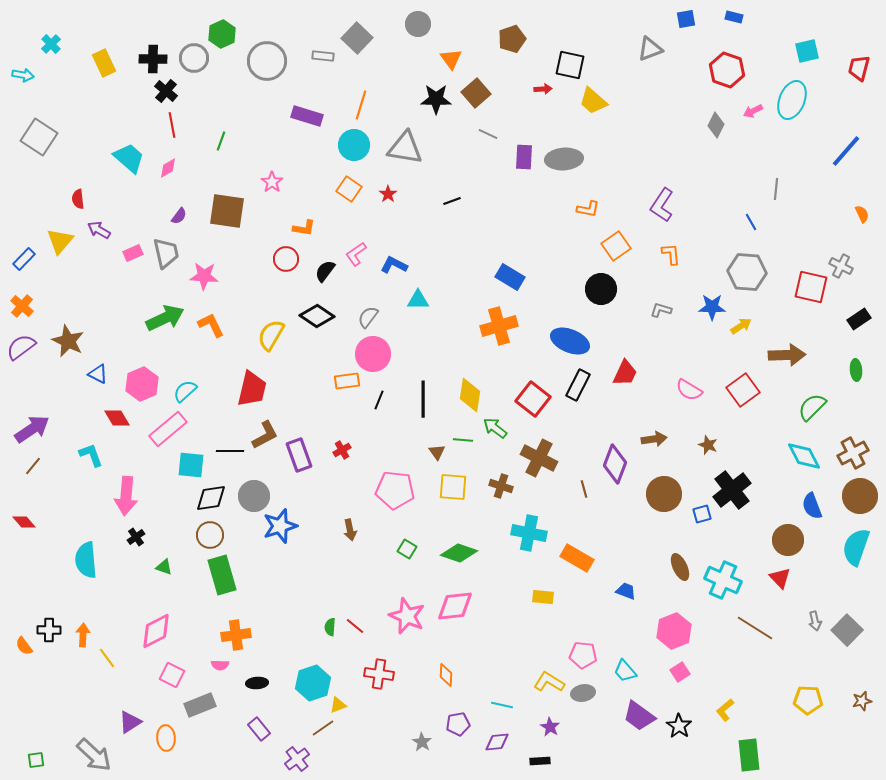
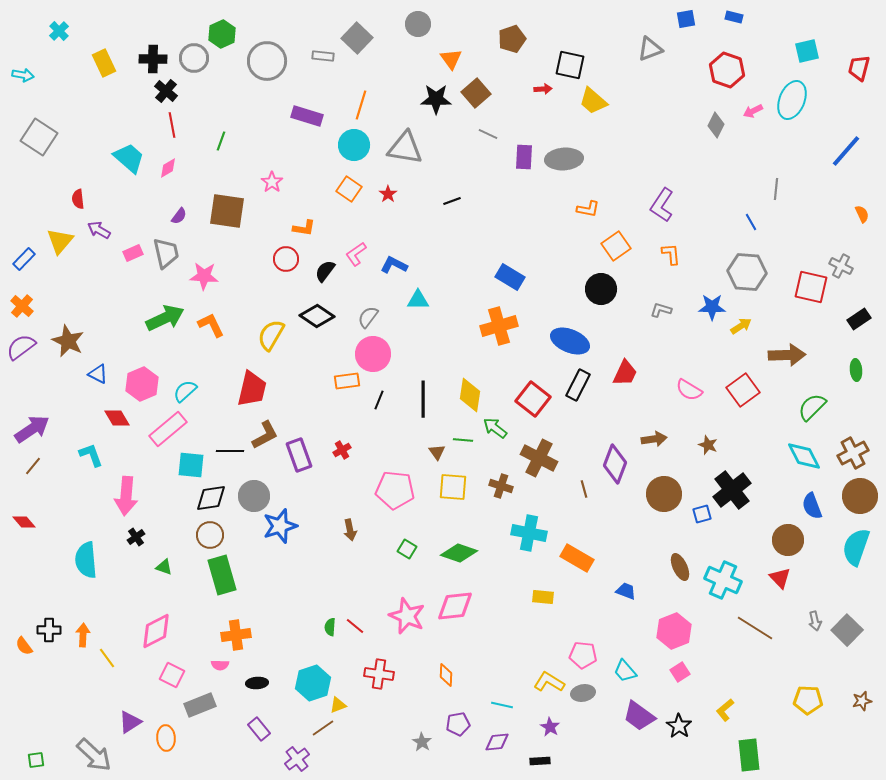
cyan cross at (51, 44): moved 8 px right, 13 px up
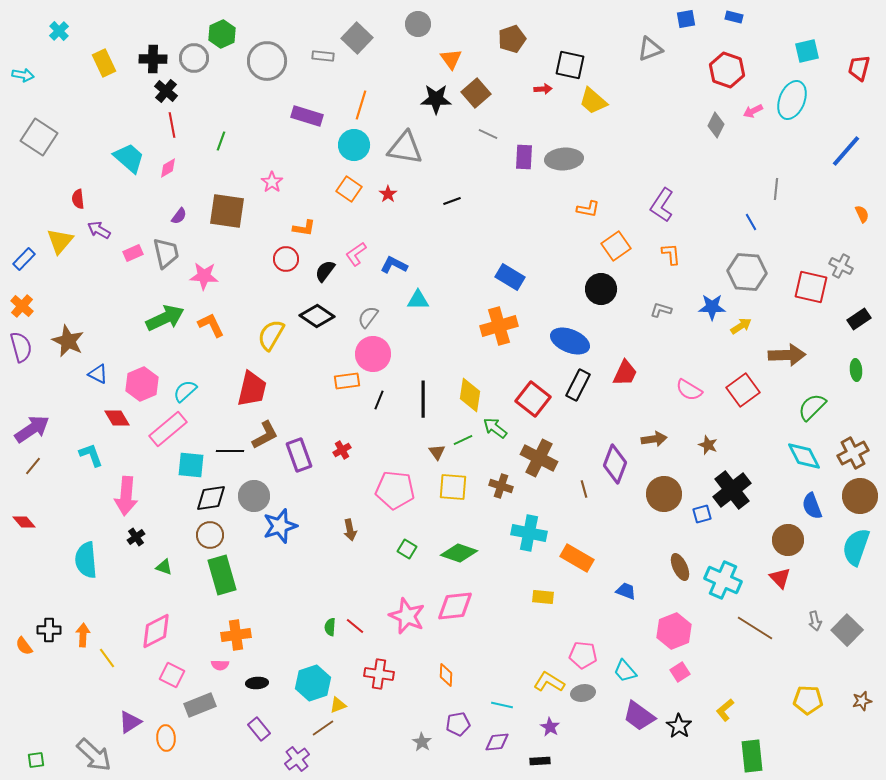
purple semicircle at (21, 347): rotated 112 degrees clockwise
green line at (463, 440): rotated 30 degrees counterclockwise
green rectangle at (749, 755): moved 3 px right, 1 px down
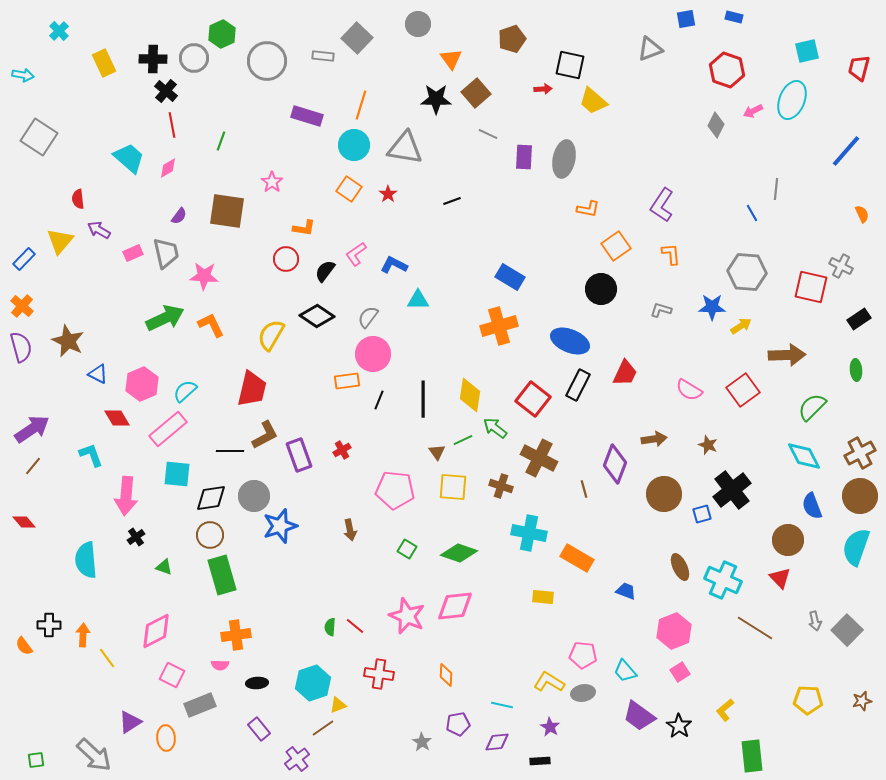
gray ellipse at (564, 159): rotated 75 degrees counterclockwise
blue line at (751, 222): moved 1 px right, 9 px up
brown cross at (853, 453): moved 7 px right
cyan square at (191, 465): moved 14 px left, 9 px down
black cross at (49, 630): moved 5 px up
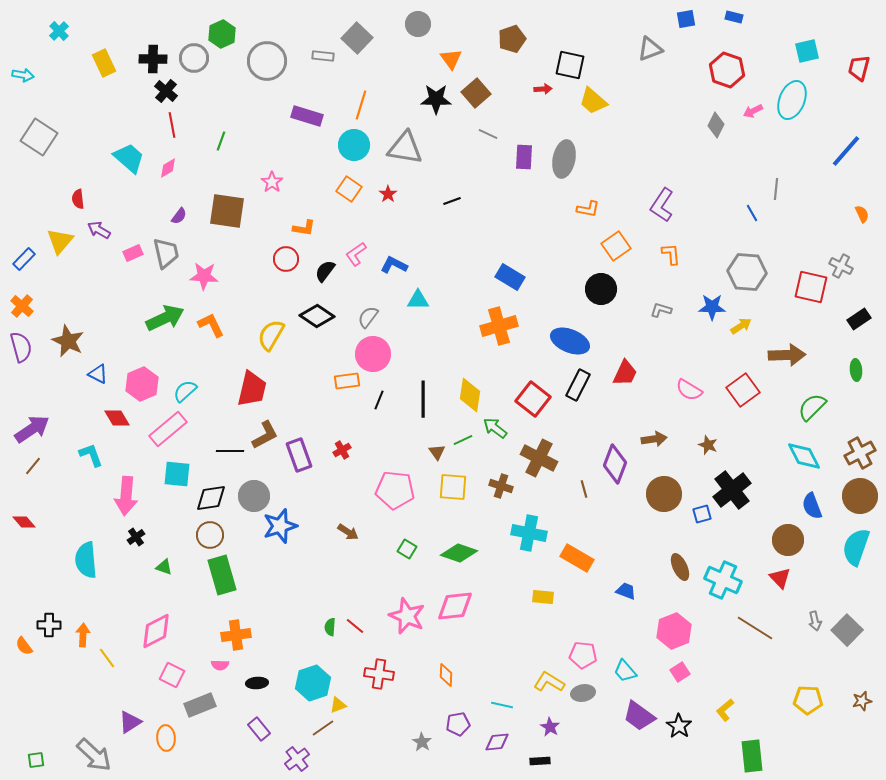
brown arrow at (350, 530): moved 2 px left, 2 px down; rotated 45 degrees counterclockwise
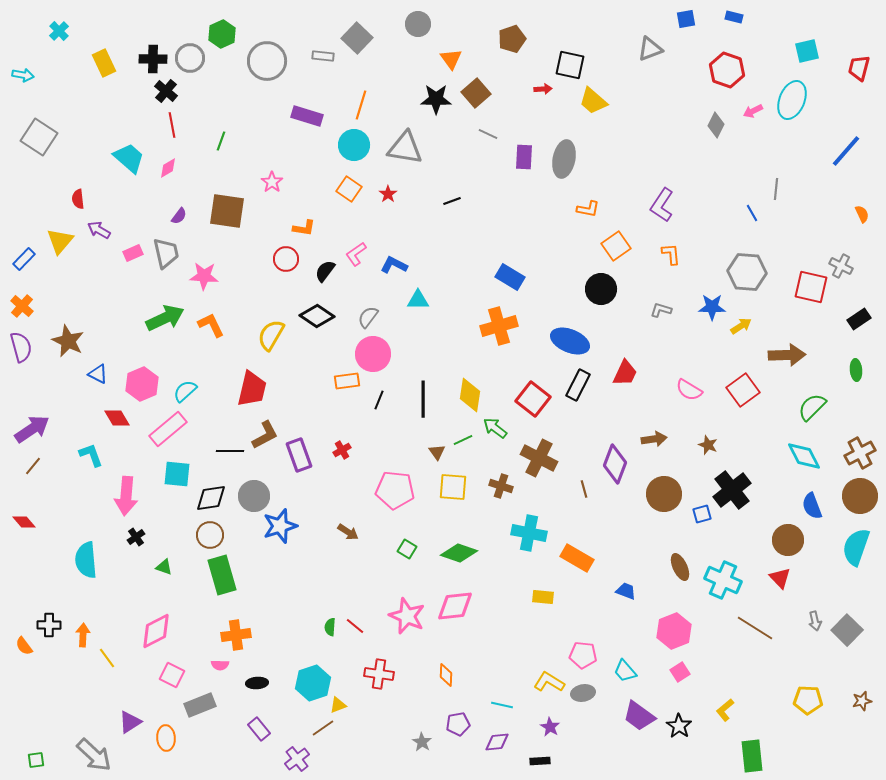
gray circle at (194, 58): moved 4 px left
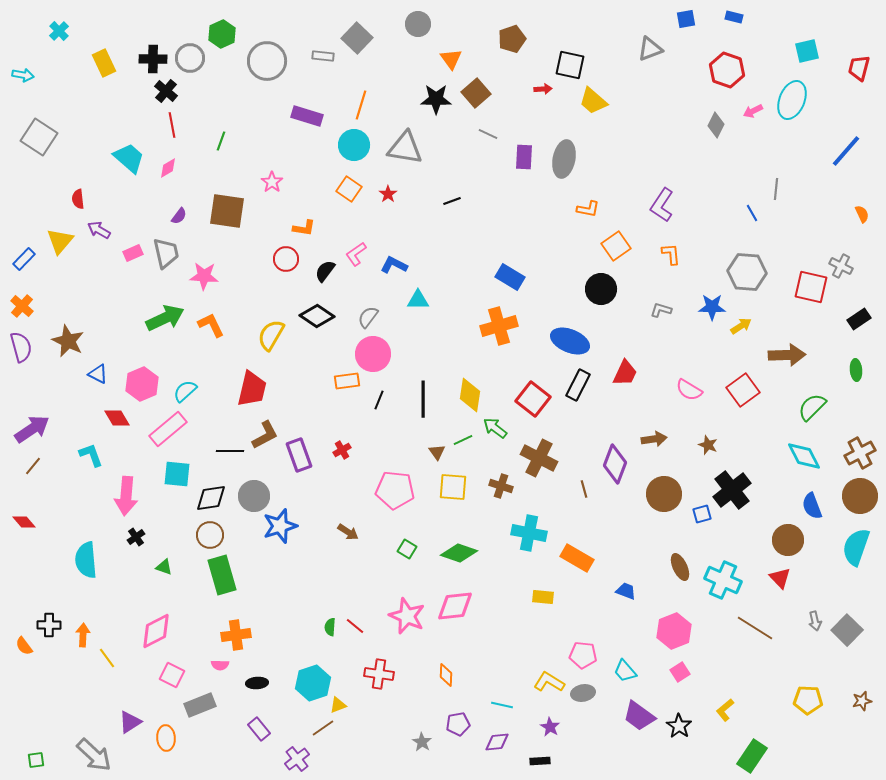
green rectangle at (752, 756): rotated 40 degrees clockwise
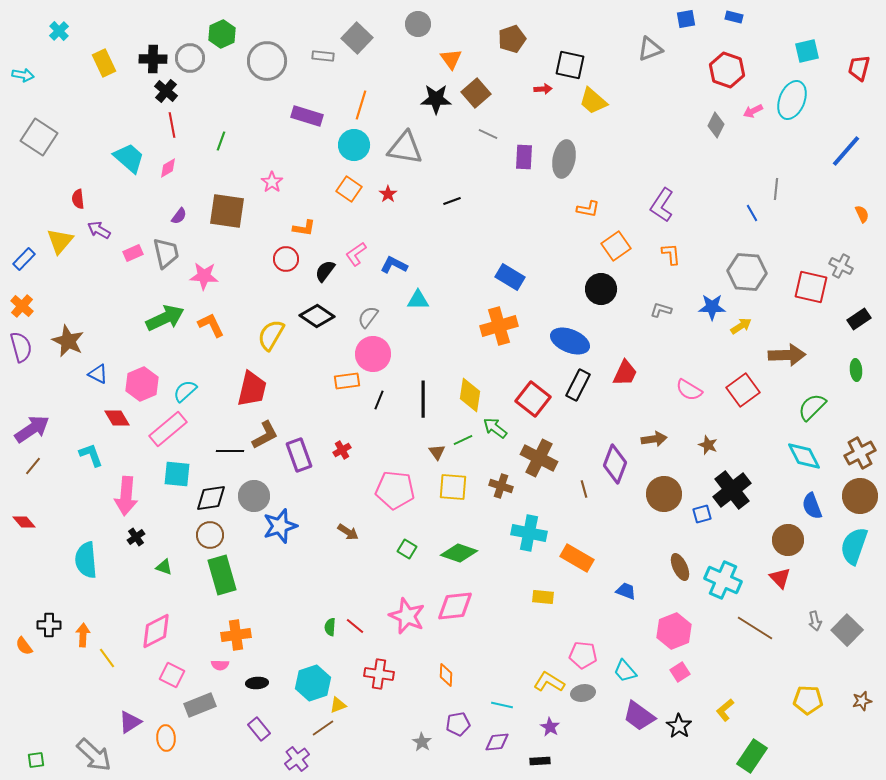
cyan semicircle at (856, 547): moved 2 px left, 1 px up
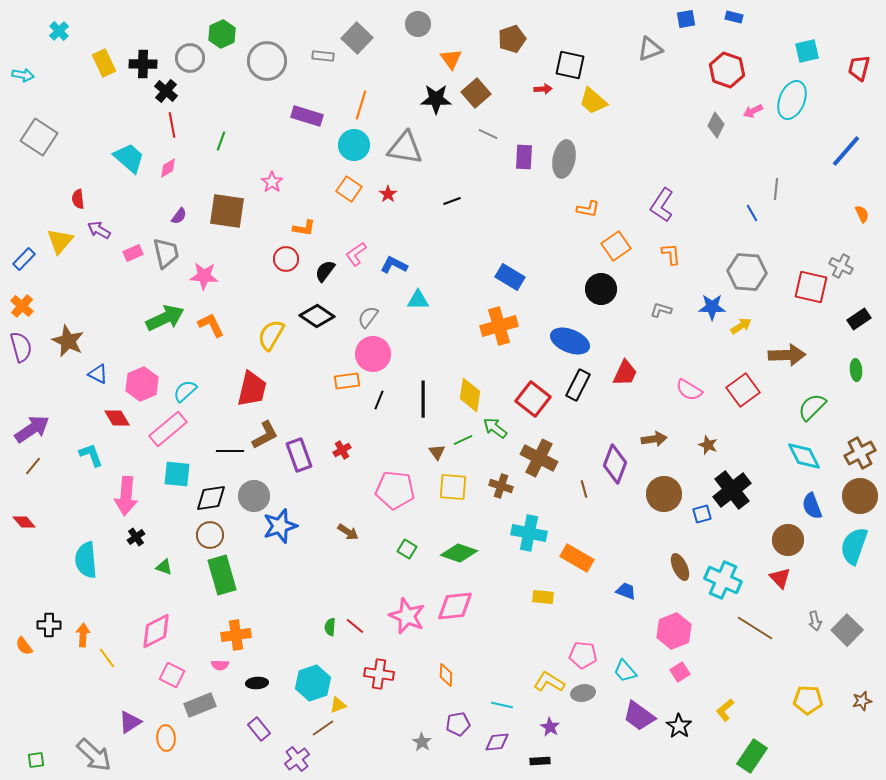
black cross at (153, 59): moved 10 px left, 5 px down
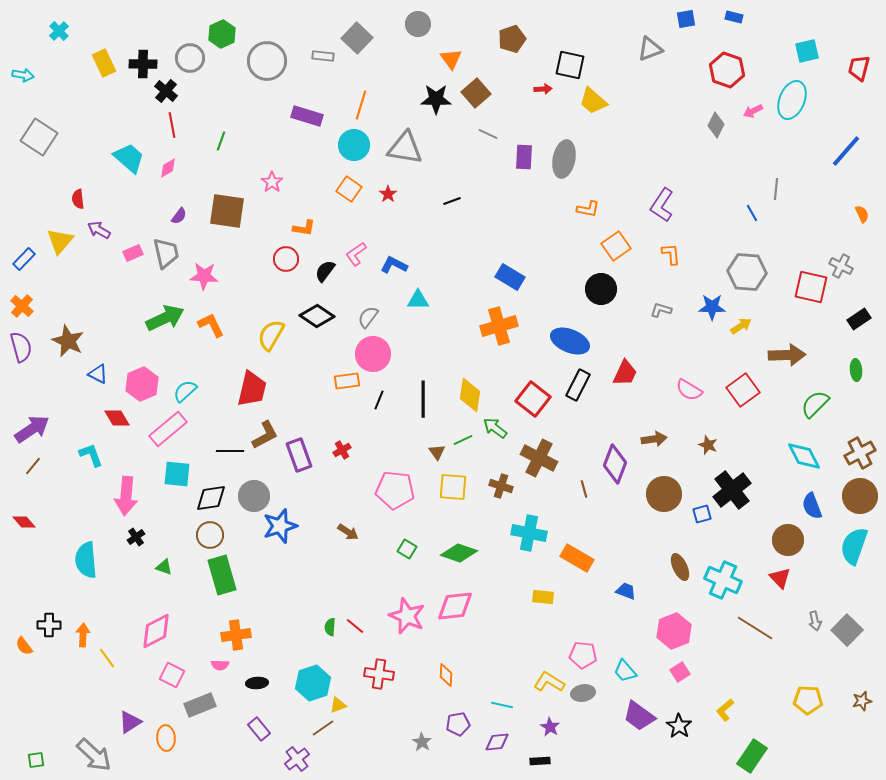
green semicircle at (812, 407): moved 3 px right, 3 px up
